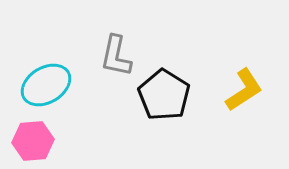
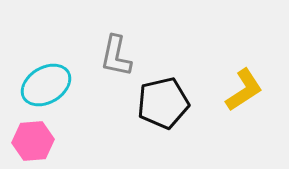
black pentagon: moved 1 px left, 8 px down; rotated 27 degrees clockwise
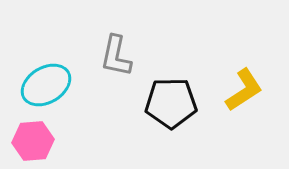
black pentagon: moved 8 px right; rotated 12 degrees clockwise
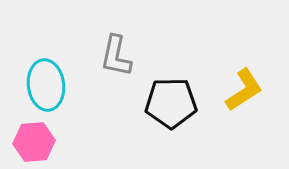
cyan ellipse: rotated 66 degrees counterclockwise
pink hexagon: moved 1 px right, 1 px down
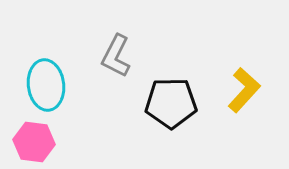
gray L-shape: rotated 15 degrees clockwise
yellow L-shape: rotated 15 degrees counterclockwise
pink hexagon: rotated 12 degrees clockwise
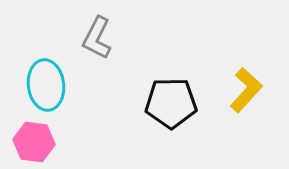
gray L-shape: moved 19 px left, 18 px up
yellow L-shape: moved 2 px right
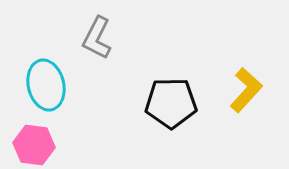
cyan ellipse: rotated 6 degrees counterclockwise
pink hexagon: moved 3 px down
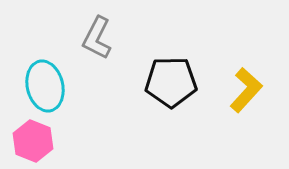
cyan ellipse: moved 1 px left, 1 px down
black pentagon: moved 21 px up
pink hexagon: moved 1 px left, 4 px up; rotated 15 degrees clockwise
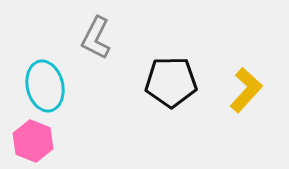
gray L-shape: moved 1 px left
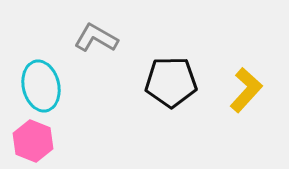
gray L-shape: rotated 93 degrees clockwise
cyan ellipse: moved 4 px left
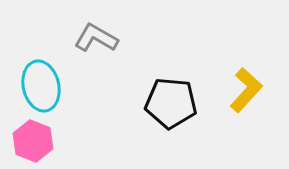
black pentagon: moved 21 px down; rotated 6 degrees clockwise
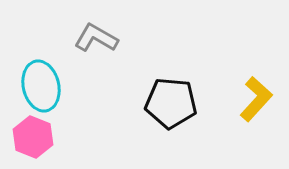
yellow L-shape: moved 10 px right, 9 px down
pink hexagon: moved 4 px up
